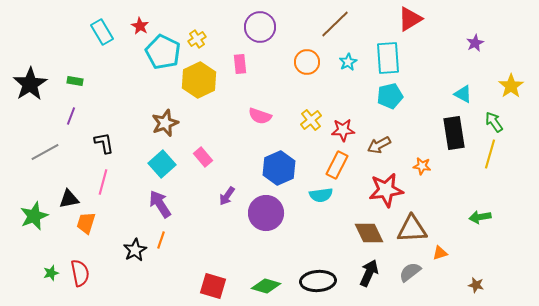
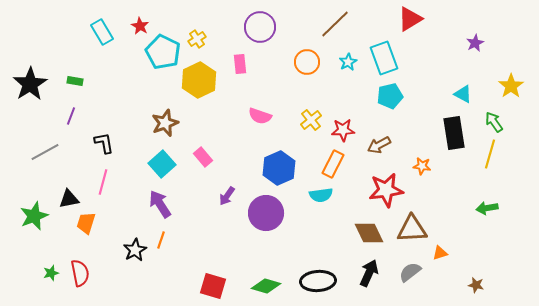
cyan rectangle at (388, 58): moved 4 px left; rotated 16 degrees counterclockwise
orange rectangle at (337, 165): moved 4 px left, 1 px up
green arrow at (480, 217): moved 7 px right, 9 px up
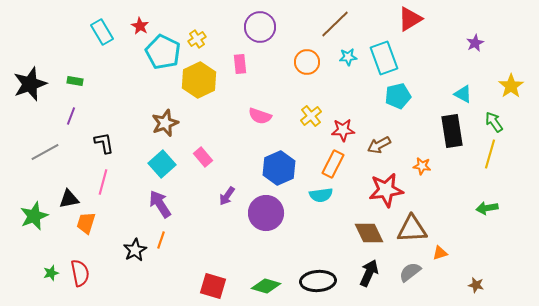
cyan star at (348, 62): moved 5 px up; rotated 24 degrees clockwise
black star at (30, 84): rotated 12 degrees clockwise
cyan pentagon at (390, 96): moved 8 px right
yellow cross at (311, 120): moved 4 px up
black rectangle at (454, 133): moved 2 px left, 2 px up
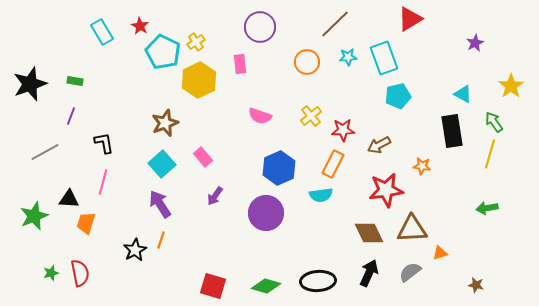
yellow cross at (197, 39): moved 1 px left, 3 px down
purple arrow at (227, 196): moved 12 px left
black triangle at (69, 199): rotated 15 degrees clockwise
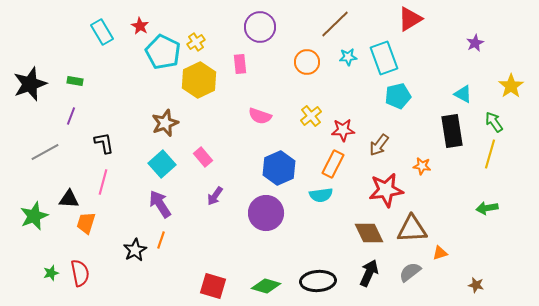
brown arrow at (379, 145): rotated 25 degrees counterclockwise
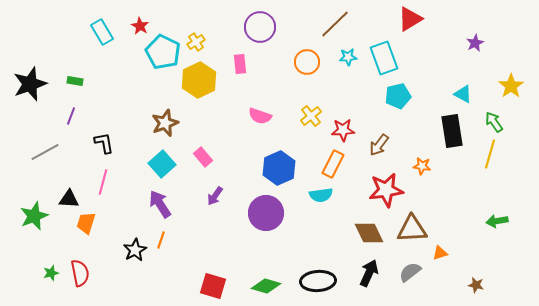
green arrow at (487, 208): moved 10 px right, 13 px down
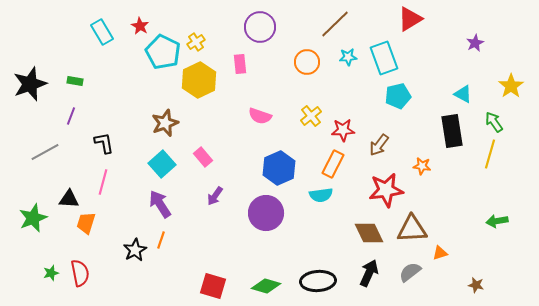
green star at (34, 216): moved 1 px left, 2 px down
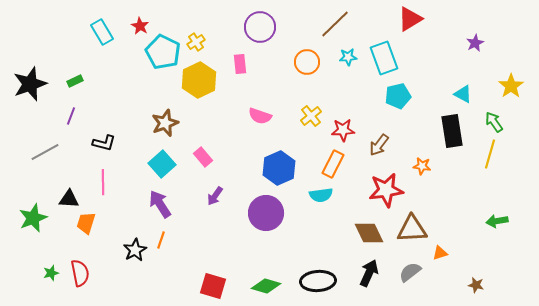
green rectangle at (75, 81): rotated 35 degrees counterclockwise
black L-shape at (104, 143): rotated 115 degrees clockwise
pink line at (103, 182): rotated 15 degrees counterclockwise
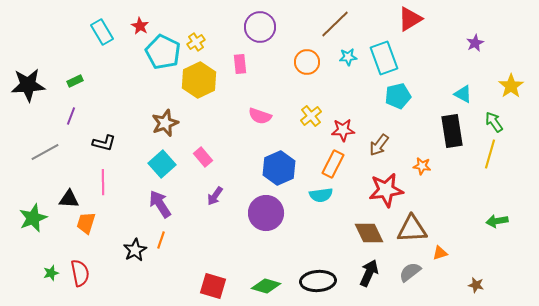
black star at (30, 84): moved 2 px left, 1 px down; rotated 16 degrees clockwise
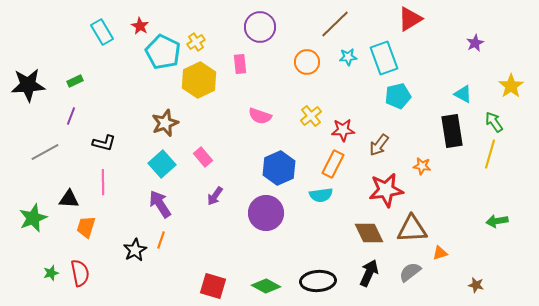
orange trapezoid at (86, 223): moved 4 px down
green diamond at (266, 286): rotated 12 degrees clockwise
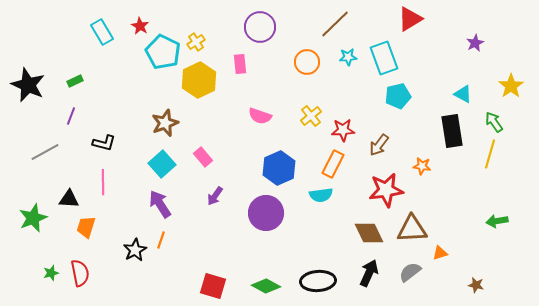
black star at (28, 85): rotated 28 degrees clockwise
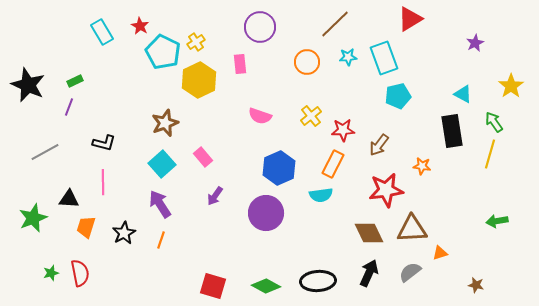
purple line at (71, 116): moved 2 px left, 9 px up
black star at (135, 250): moved 11 px left, 17 px up
